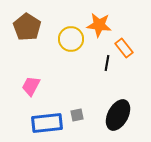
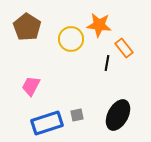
blue rectangle: rotated 12 degrees counterclockwise
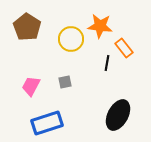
orange star: moved 1 px right, 1 px down
gray square: moved 12 px left, 33 px up
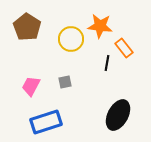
blue rectangle: moved 1 px left, 1 px up
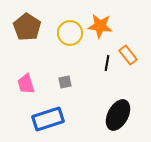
yellow circle: moved 1 px left, 6 px up
orange rectangle: moved 4 px right, 7 px down
pink trapezoid: moved 5 px left, 2 px up; rotated 45 degrees counterclockwise
blue rectangle: moved 2 px right, 3 px up
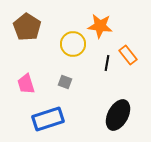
yellow circle: moved 3 px right, 11 px down
gray square: rotated 32 degrees clockwise
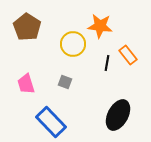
blue rectangle: moved 3 px right, 3 px down; rotated 64 degrees clockwise
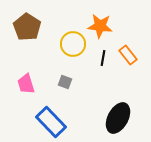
black line: moved 4 px left, 5 px up
black ellipse: moved 3 px down
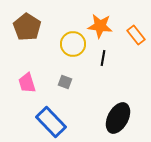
orange rectangle: moved 8 px right, 20 px up
pink trapezoid: moved 1 px right, 1 px up
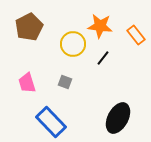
brown pentagon: moved 2 px right; rotated 12 degrees clockwise
black line: rotated 28 degrees clockwise
